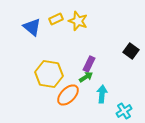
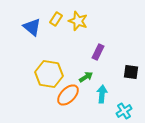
yellow rectangle: rotated 32 degrees counterclockwise
black square: moved 21 px down; rotated 28 degrees counterclockwise
purple rectangle: moved 9 px right, 12 px up
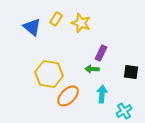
yellow star: moved 3 px right, 2 px down
purple rectangle: moved 3 px right, 1 px down
green arrow: moved 6 px right, 8 px up; rotated 144 degrees counterclockwise
orange ellipse: moved 1 px down
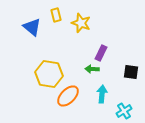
yellow rectangle: moved 4 px up; rotated 48 degrees counterclockwise
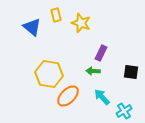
green arrow: moved 1 px right, 2 px down
cyan arrow: moved 3 px down; rotated 48 degrees counterclockwise
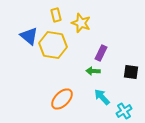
blue triangle: moved 3 px left, 9 px down
yellow hexagon: moved 4 px right, 29 px up
orange ellipse: moved 6 px left, 3 px down
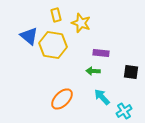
purple rectangle: rotated 70 degrees clockwise
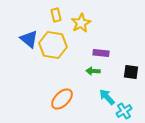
yellow star: rotated 24 degrees clockwise
blue triangle: moved 3 px down
cyan arrow: moved 5 px right
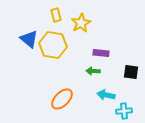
cyan arrow: moved 1 px left, 2 px up; rotated 36 degrees counterclockwise
cyan cross: rotated 28 degrees clockwise
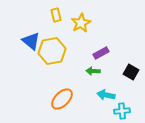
blue triangle: moved 2 px right, 2 px down
yellow hexagon: moved 1 px left, 6 px down; rotated 20 degrees counterclockwise
purple rectangle: rotated 35 degrees counterclockwise
black square: rotated 21 degrees clockwise
cyan cross: moved 2 px left
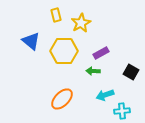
yellow hexagon: moved 12 px right; rotated 12 degrees clockwise
cyan arrow: moved 1 px left; rotated 30 degrees counterclockwise
